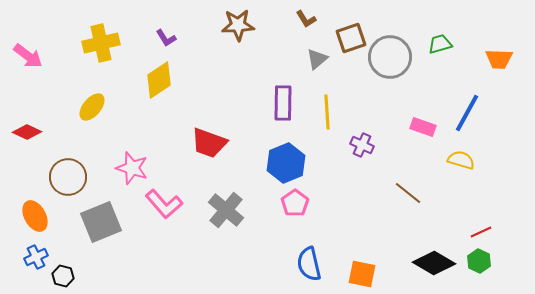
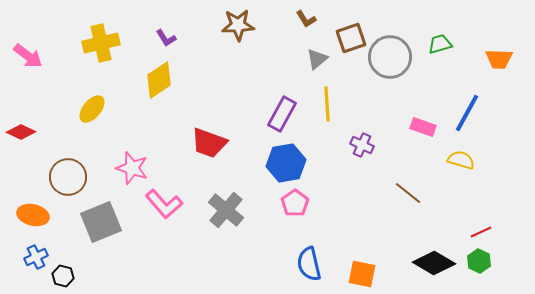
purple rectangle: moved 1 px left, 11 px down; rotated 28 degrees clockwise
yellow ellipse: moved 2 px down
yellow line: moved 8 px up
red diamond: moved 6 px left
blue hexagon: rotated 12 degrees clockwise
orange ellipse: moved 2 px left, 1 px up; rotated 48 degrees counterclockwise
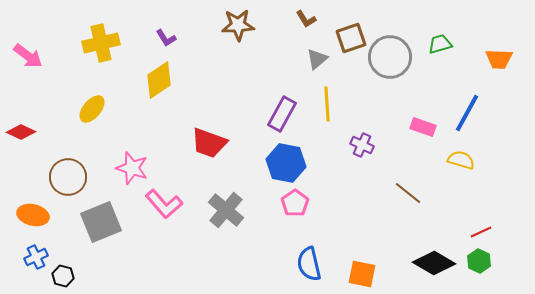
blue hexagon: rotated 21 degrees clockwise
